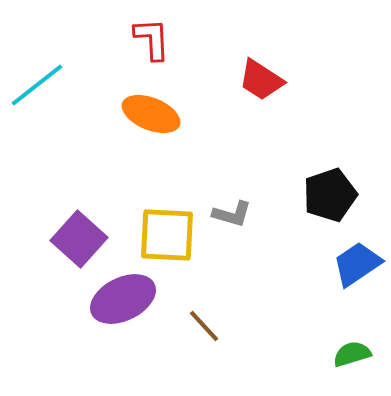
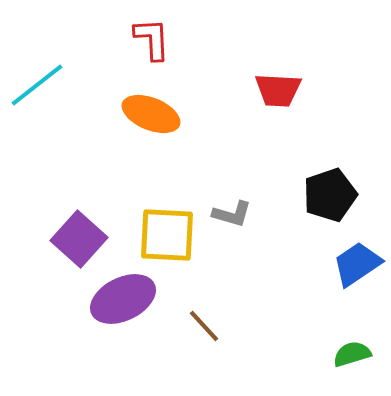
red trapezoid: moved 17 px right, 10 px down; rotated 30 degrees counterclockwise
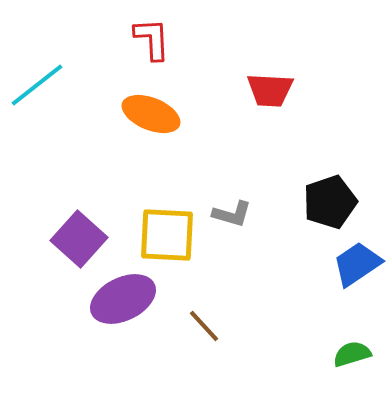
red trapezoid: moved 8 px left
black pentagon: moved 7 px down
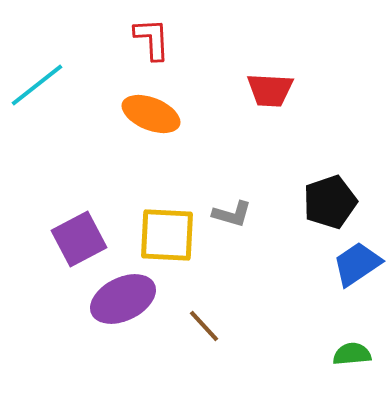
purple square: rotated 20 degrees clockwise
green semicircle: rotated 12 degrees clockwise
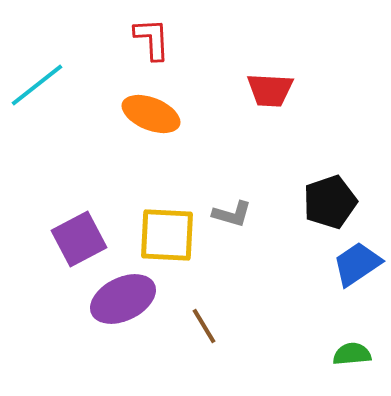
brown line: rotated 12 degrees clockwise
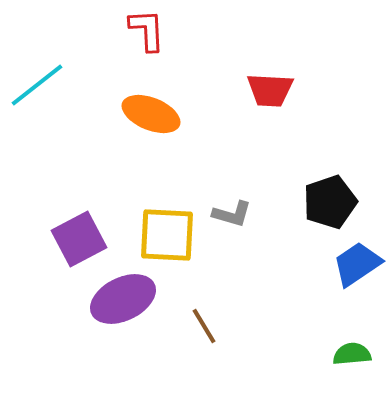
red L-shape: moved 5 px left, 9 px up
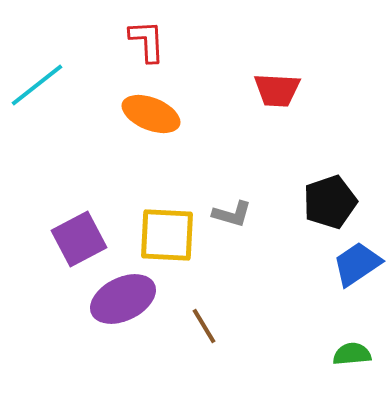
red L-shape: moved 11 px down
red trapezoid: moved 7 px right
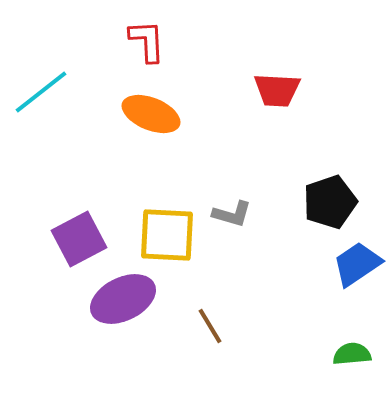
cyan line: moved 4 px right, 7 px down
brown line: moved 6 px right
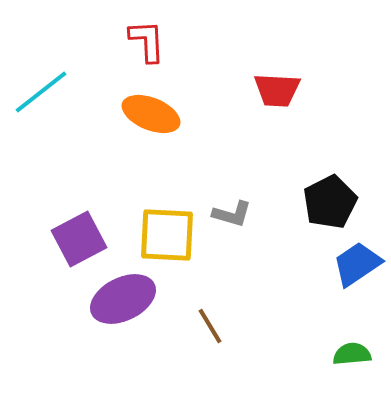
black pentagon: rotated 8 degrees counterclockwise
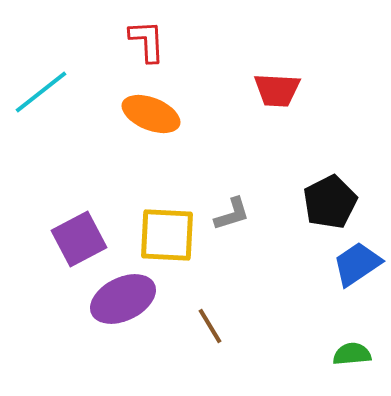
gray L-shape: rotated 33 degrees counterclockwise
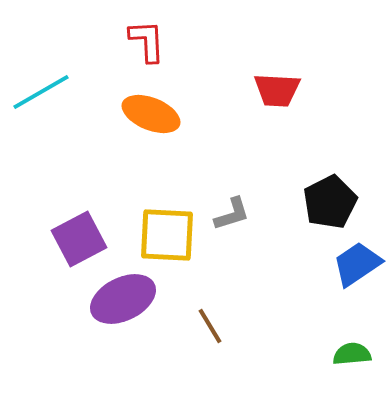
cyan line: rotated 8 degrees clockwise
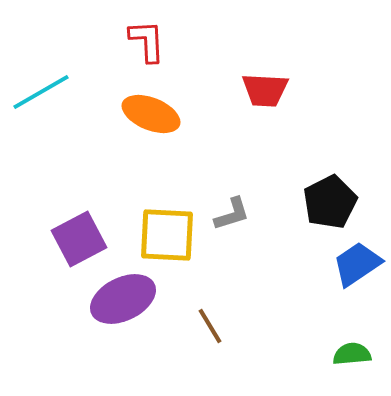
red trapezoid: moved 12 px left
